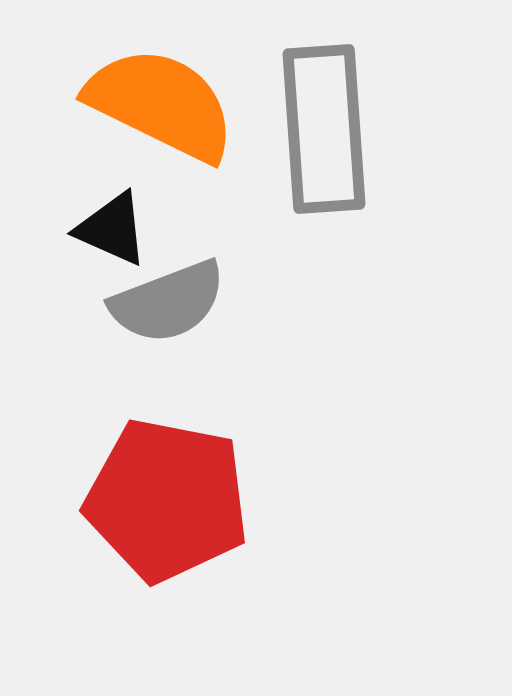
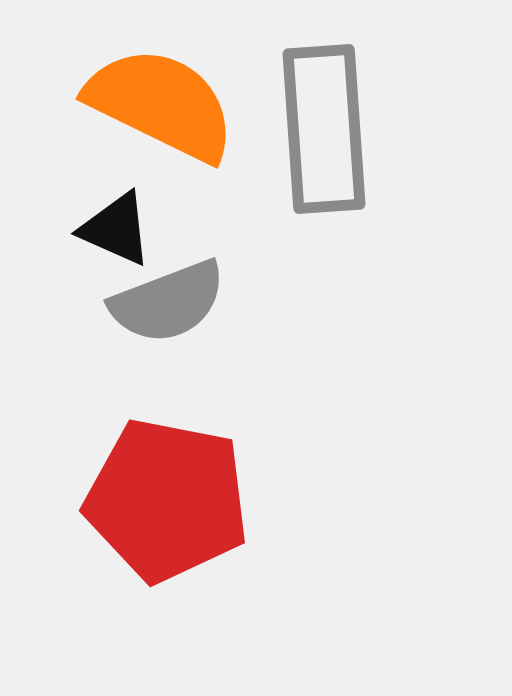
black triangle: moved 4 px right
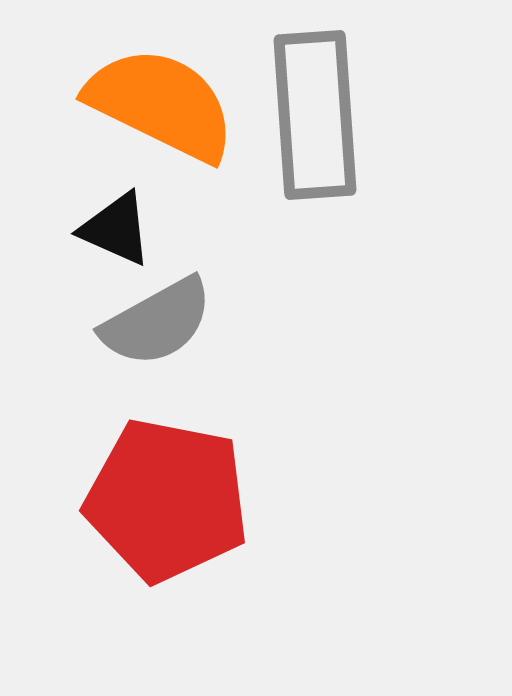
gray rectangle: moved 9 px left, 14 px up
gray semicircle: moved 11 px left, 20 px down; rotated 8 degrees counterclockwise
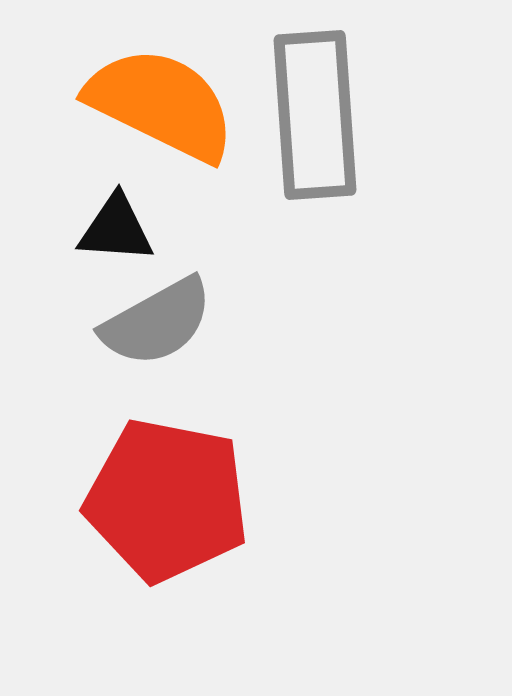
black triangle: rotated 20 degrees counterclockwise
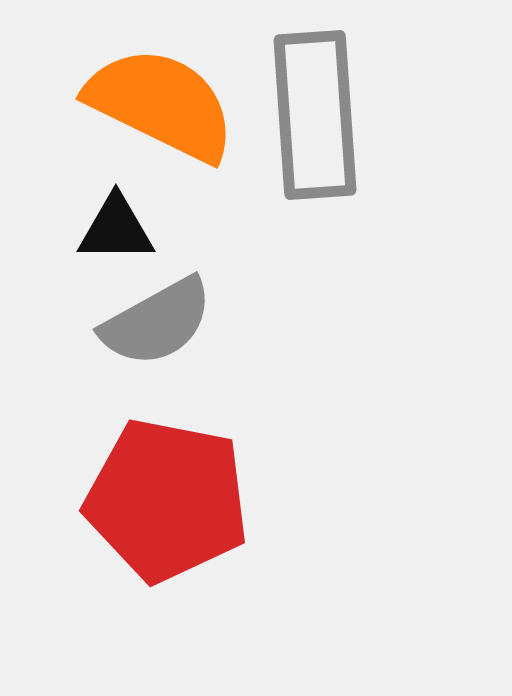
black triangle: rotated 4 degrees counterclockwise
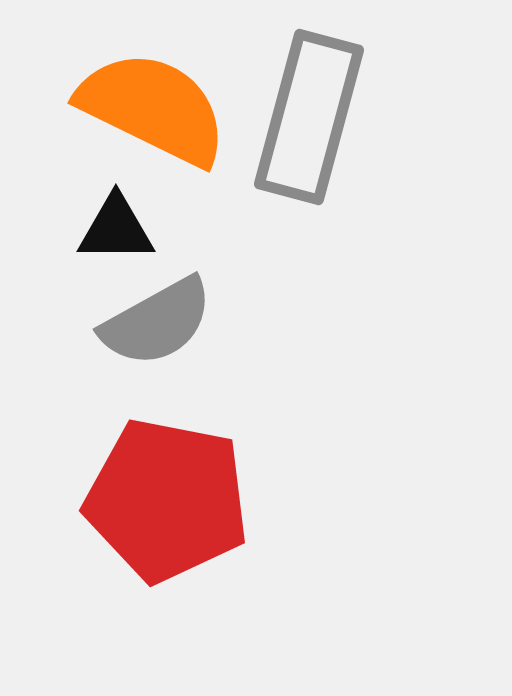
orange semicircle: moved 8 px left, 4 px down
gray rectangle: moved 6 px left, 2 px down; rotated 19 degrees clockwise
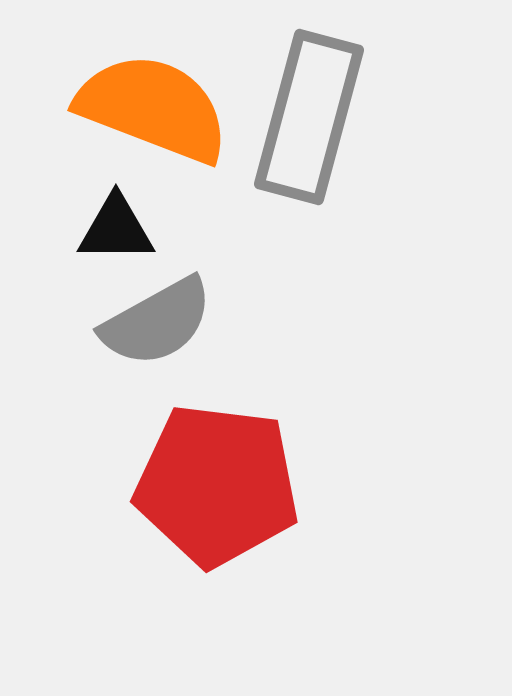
orange semicircle: rotated 5 degrees counterclockwise
red pentagon: moved 50 px right, 15 px up; rotated 4 degrees counterclockwise
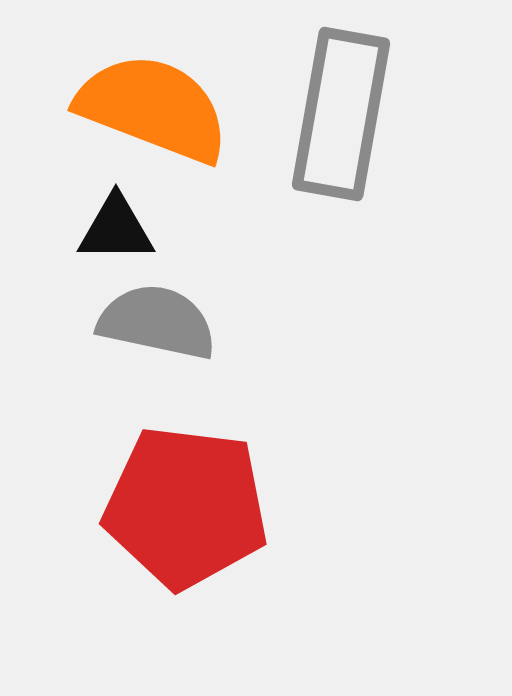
gray rectangle: moved 32 px right, 3 px up; rotated 5 degrees counterclockwise
gray semicircle: rotated 139 degrees counterclockwise
red pentagon: moved 31 px left, 22 px down
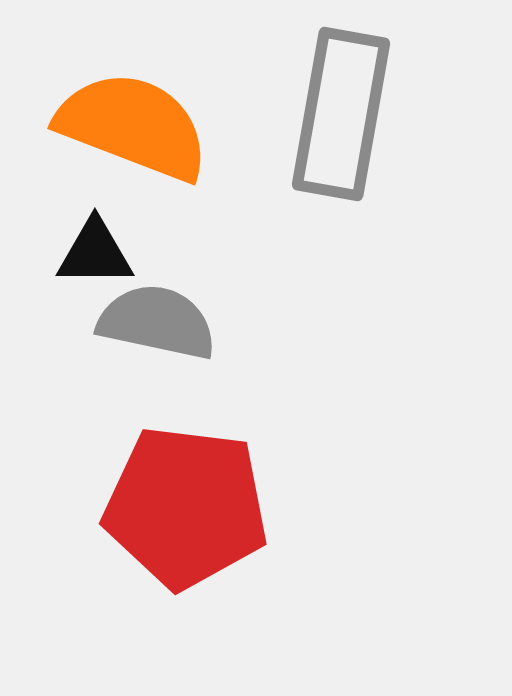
orange semicircle: moved 20 px left, 18 px down
black triangle: moved 21 px left, 24 px down
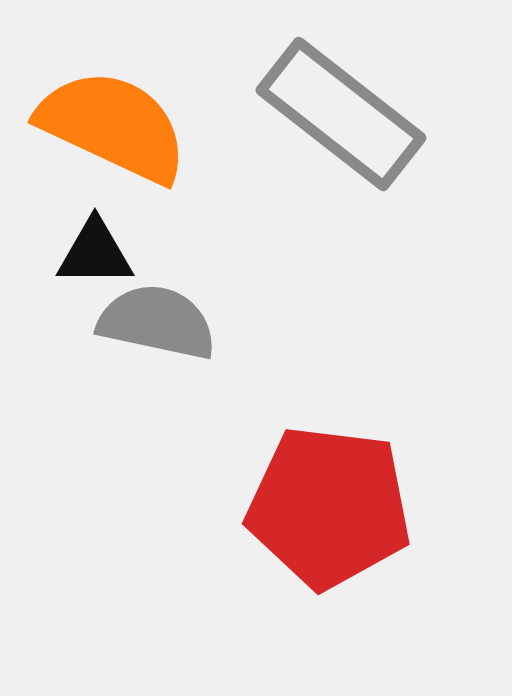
gray rectangle: rotated 62 degrees counterclockwise
orange semicircle: moved 20 px left; rotated 4 degrees clockwise
red pentagon: moved 143 px right
